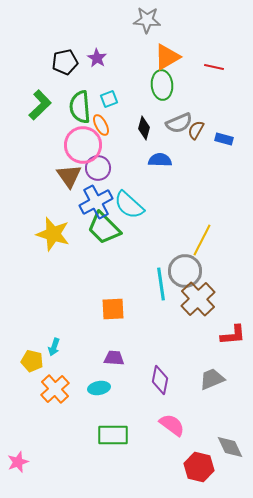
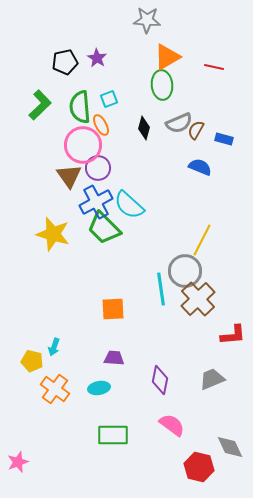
blue semicircle: moved 40 px right, 7 px down; rotated 20 degrees clockwise
cyan line: moved 5 px down
orange cross: rotated 12 degrees counterclockwise
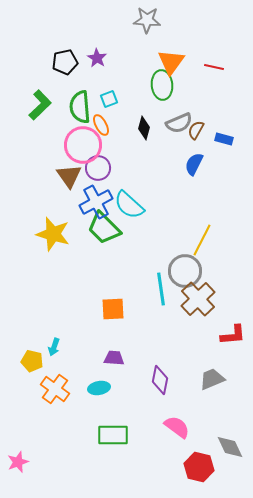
orange triangle: moved 4 px right, 5 px down; rotated 24 degrees counterclockwise
blue semicircle: moved 6 px left, 3 px up; rotated 85 degrees counterclockwise
pink semicircle: moved 5 px right, 2 px down
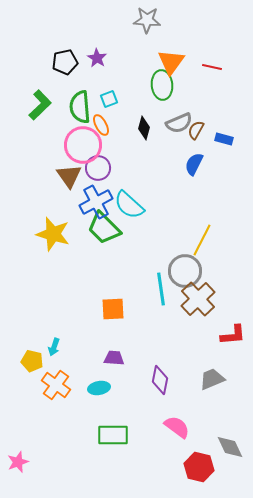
red line: moved 2 px left
orange cross: moved 1 px right, 4 px up
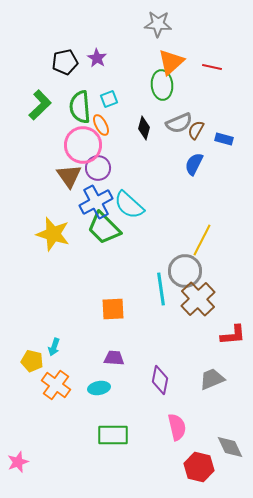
gray star: moved 11 px right, 4 px down
orange triangle: rotated 12 degrees clockwise
pink semicircle: rotated 40 degrees clockwise
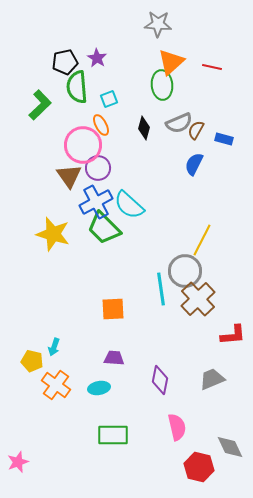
green semicircle: moved 3 px left, 20 px up
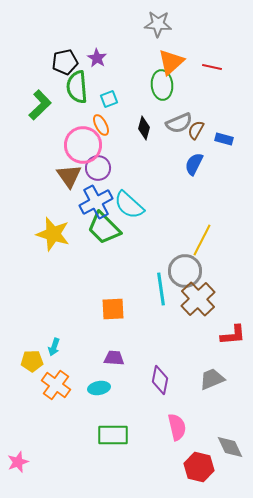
yellow pentagon: rotated 15 degrees counterclockwise
